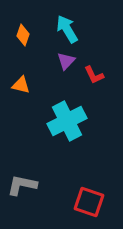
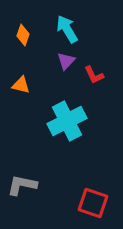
red square: moved 4 px right, 1 px down
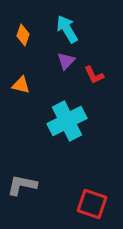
red square: moved 1 px left, 1 px down
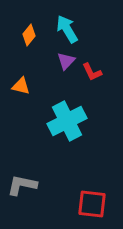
orange diamond: moved 6 px right; rotated 20 degrees clockwise
red L-shape: moved 2 px left, 3 px up
orange triangle: moved 1 px down
red square: rotated 12 degrees counterclockwise
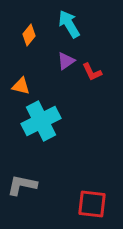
cyan arrow: moved 2 px right, 5 px up
purple triangle: rotated 12 degrees clockwise
cyan cross: moved 26 px left
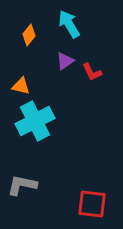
purple triangle: moved 1 px left
cyan cross: moved 6 px left
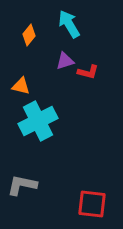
purple triangle: rotated 18 degrees clockwise
red L-shape: moved 4 px left; rotated 50 degrees counterclockwise
cyan cross: moved 3 px right
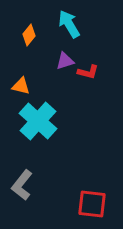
cyan cross: rotated 21 degrees counterclockwise
gray L-shape: rotated 64 degrees counterclockwise
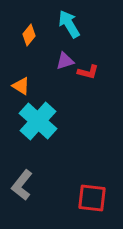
orange triangle: rotated 18 degrees clockwise
red square: moved 6 px up
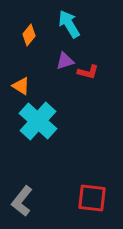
gray L-shape: moved 16 px down
